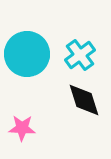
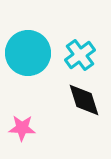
cyan circle: moved 1 px right, 1 px up
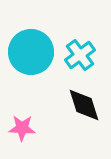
cyan circle: moved 3 px right, 1 px up
black diamond: moved 5 px down
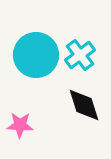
cyan circle: moved 5 px right, 3 px down
pink star: moved 2 px left, 3 px up
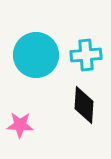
cyan cross: moved 6 px right; rotated 32 degrees clockwise
black diamond: rotated 21 degrees clockwise
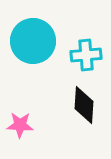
cyan circle: moved 3 px left, 14 px up
